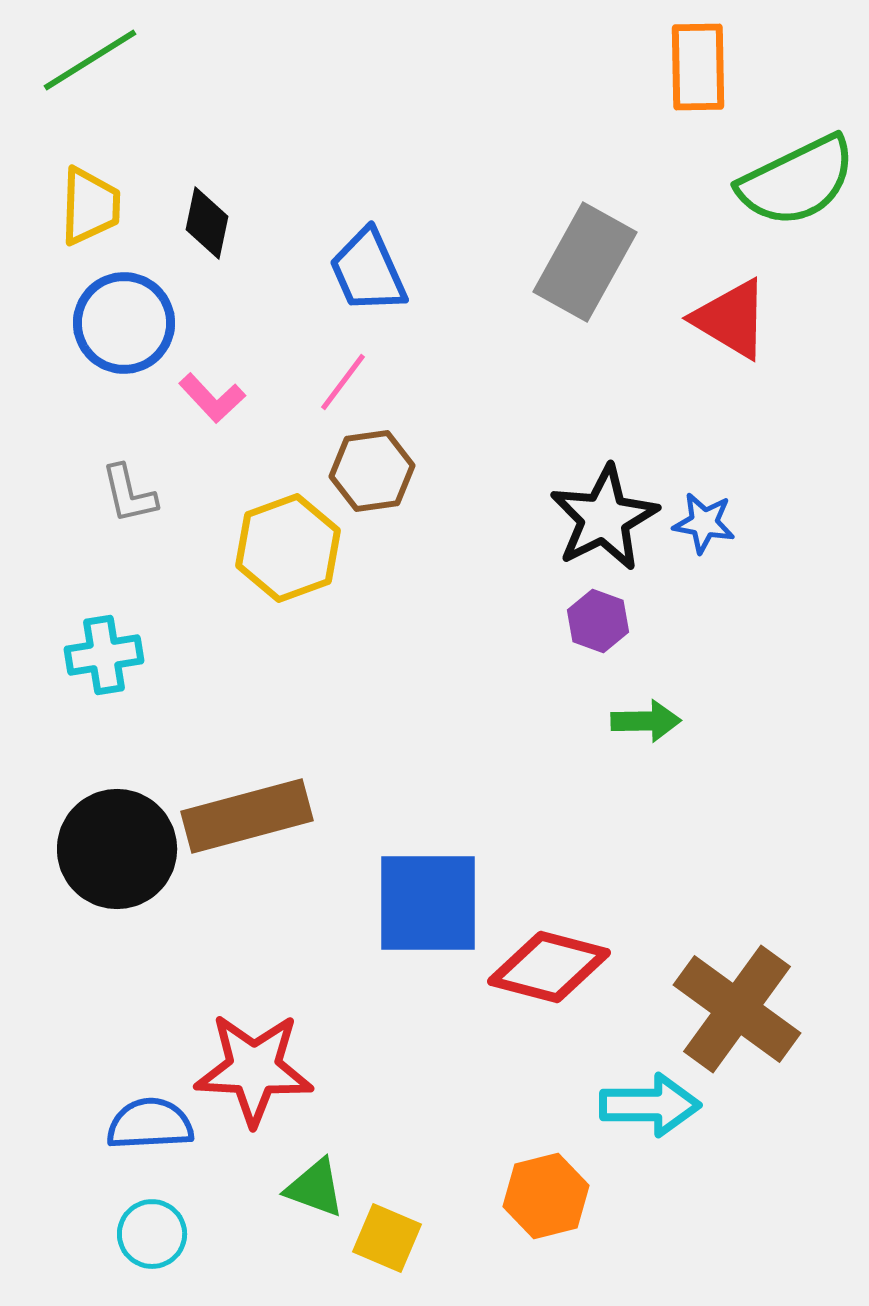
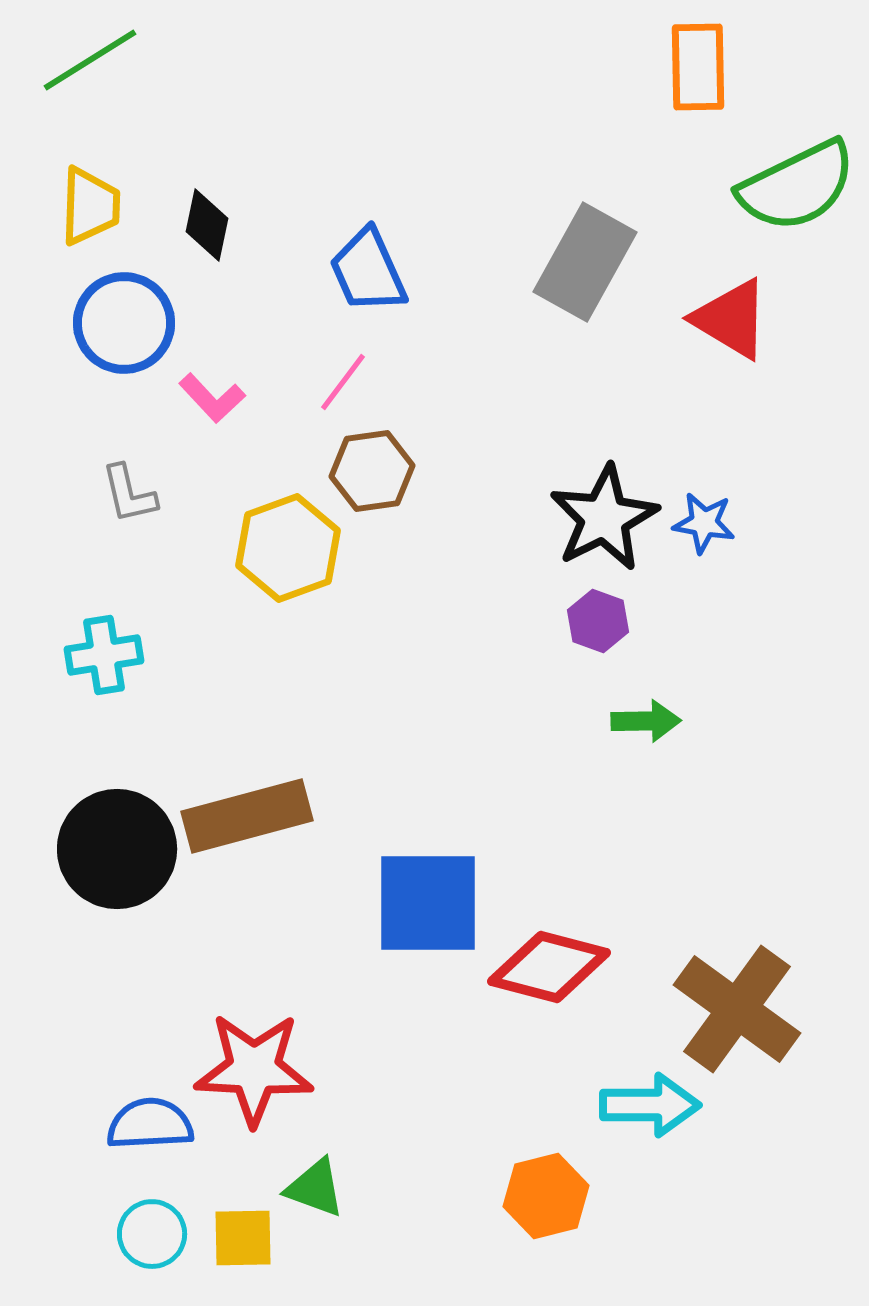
green semicircle: moved 5 px down
black diamond: moved 2 px down
yellow square: moved 144 px left; rotated 24 degrees counterclockwise
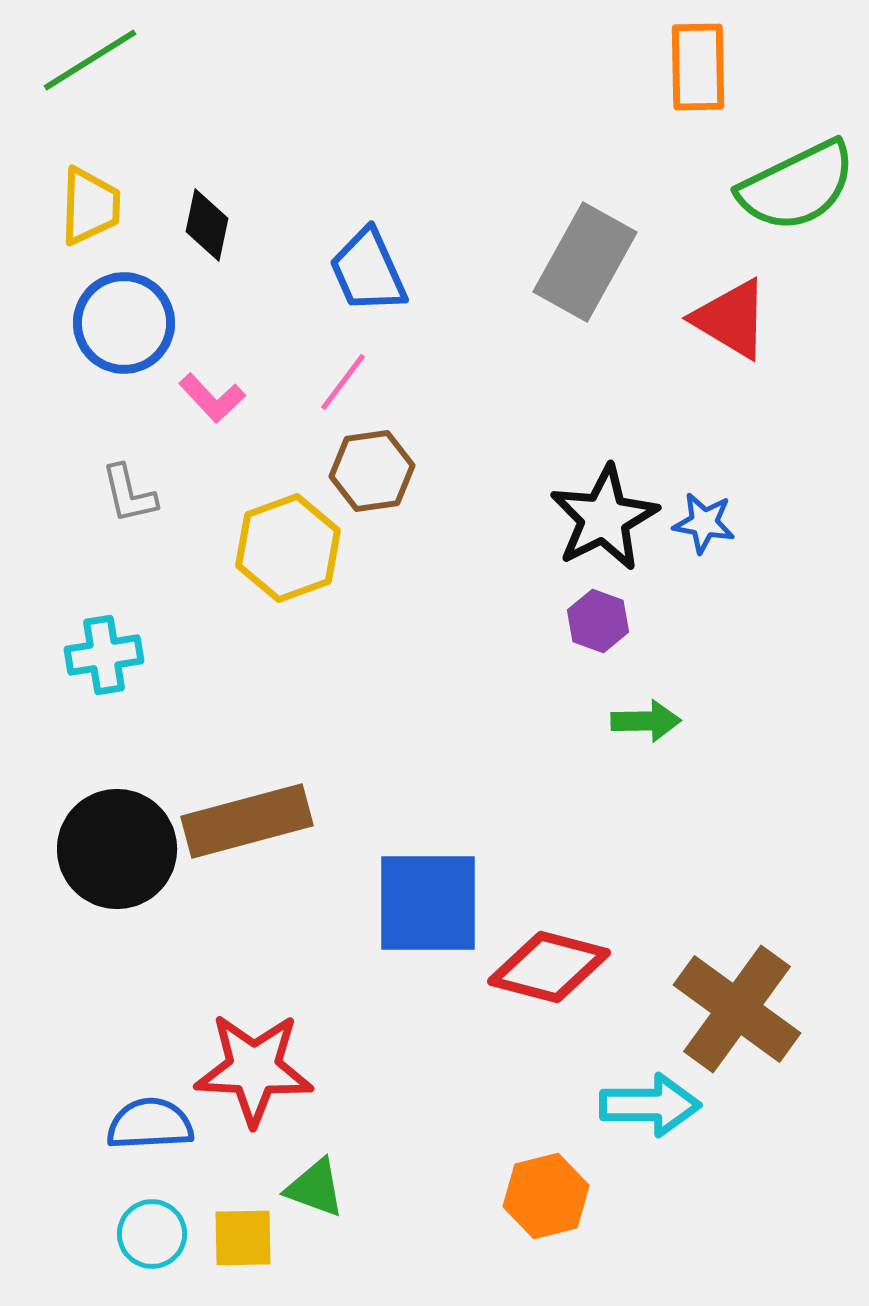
brown rectangle: moved 5 px down
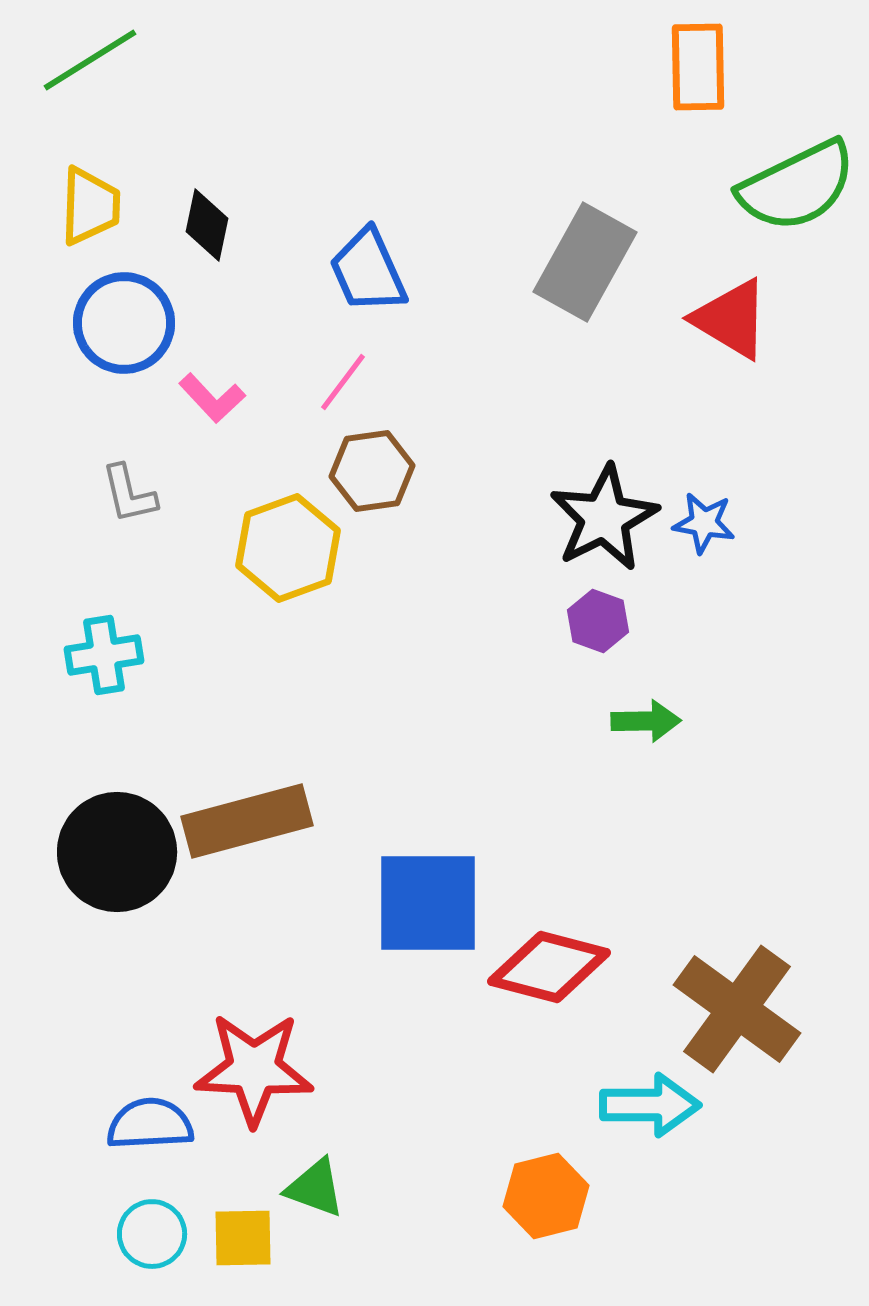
black circle: moved 3 px down
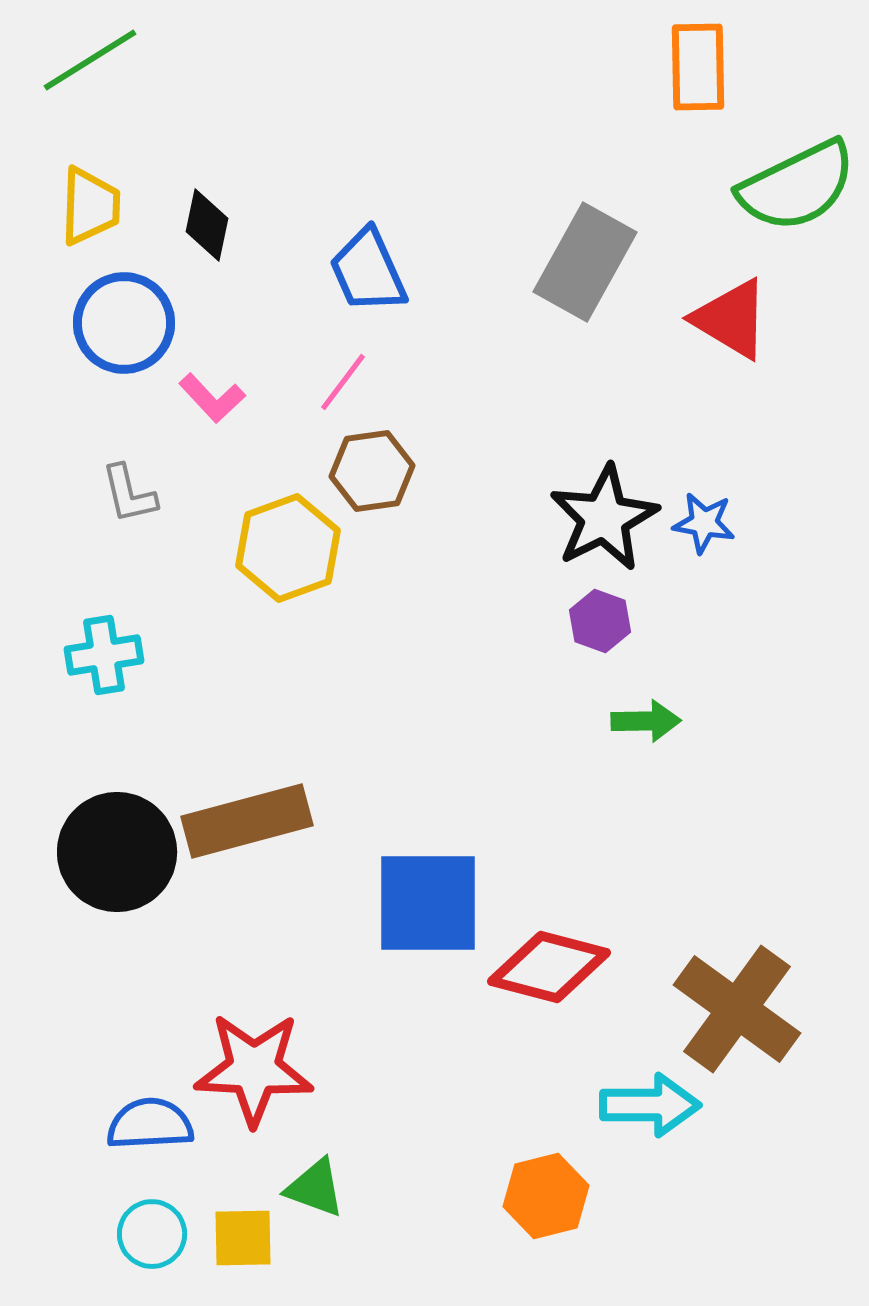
purple hexagon: moved 2 px right
